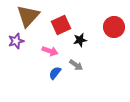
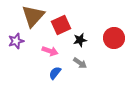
brown triangle: moved 5 px right
red circle: moved 11 px down
gray arrow: moved 4 px right, 2 px up
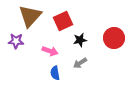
brown triangle: moved 3 px left
red square: moved 2 px right, 4 px up
purple star: rotated 21 degrees clockwise
gray arrow: rotated 112 degrees clockwise
blue semicircle: rotated 48 degrees counterclockwise
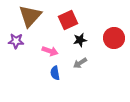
red square: moved 5 px right, 1 px up
